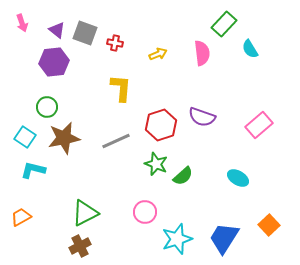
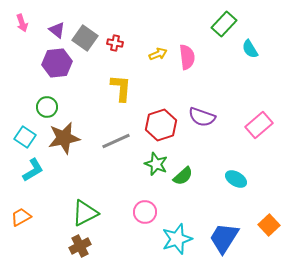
gray square: moved 5 px down; rotated 15 degrees clockwise
pink semicircle: moved 15 px left, 4 px down
purple hexagon: moved 3 px right, 1 px down
cyan L-shape: rotated 135 degrees clockwise
cyan ellipse: moved 2 px left, 1 px down
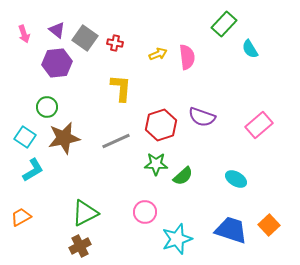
pink arrow: moved 2 px right, 11 px down
green star: rotated 20 degrees counterclockwise
blue trapezoid: moved 7 px right, 8 px up; rotated 76 degrees clockwise
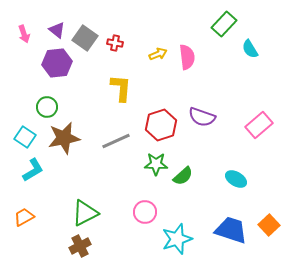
orange trapezoid: moved 3 px right
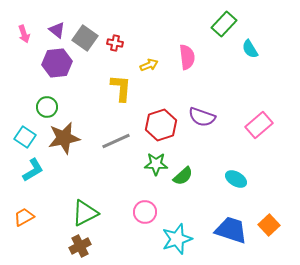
yellow arrow: moved 9 px left, 11 px down
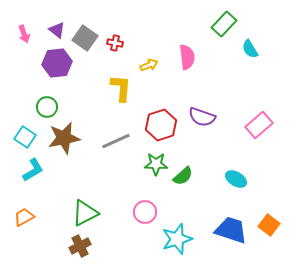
orange square: rotated 10 degrees counterclockwise
